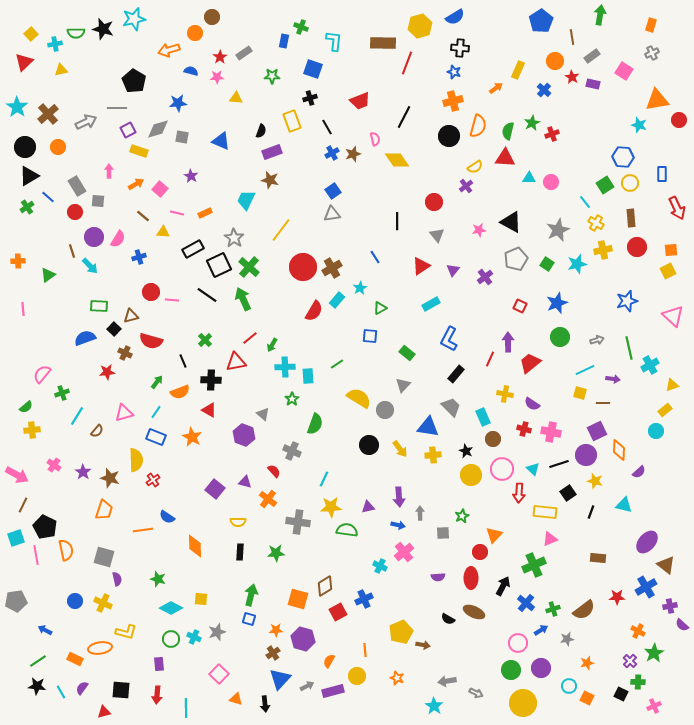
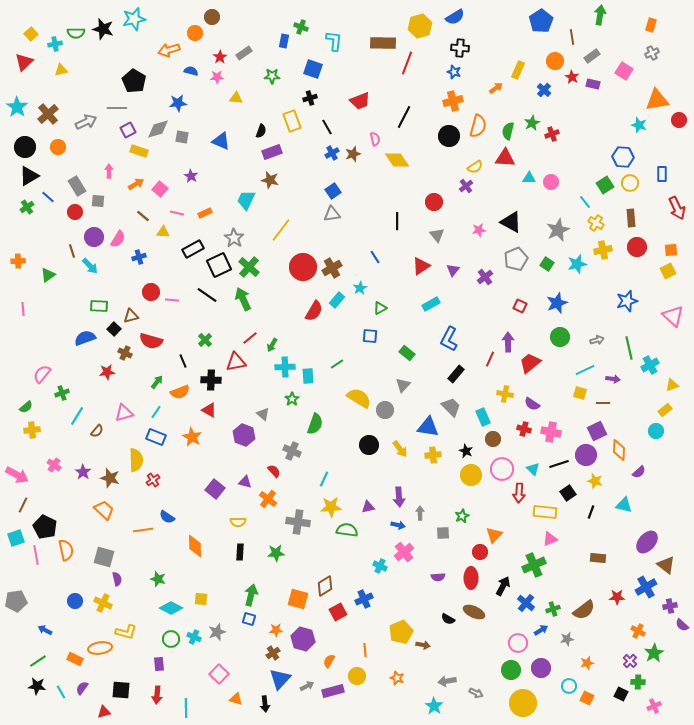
orange trapezoid at (104, 510): rotated 65 degrees counterclockwise
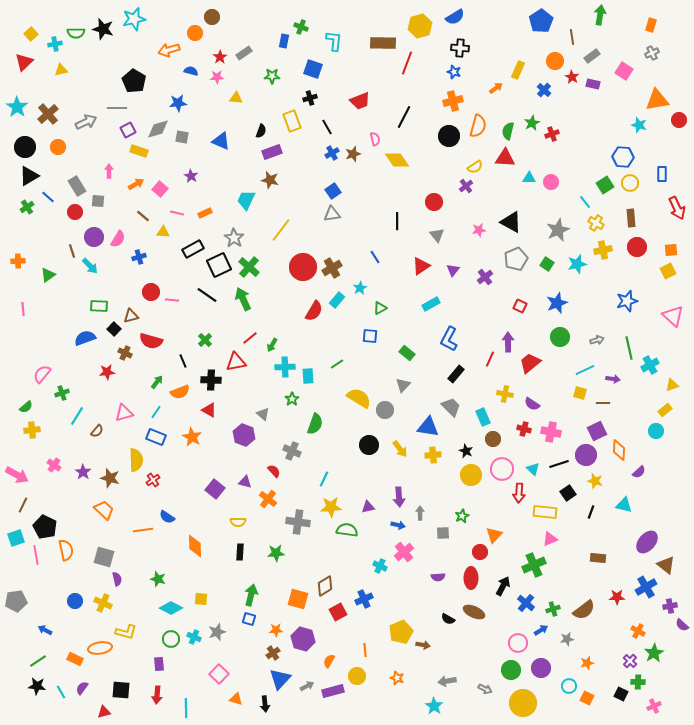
gray arrow at (476, 693): moved 9 px right, 4 px up
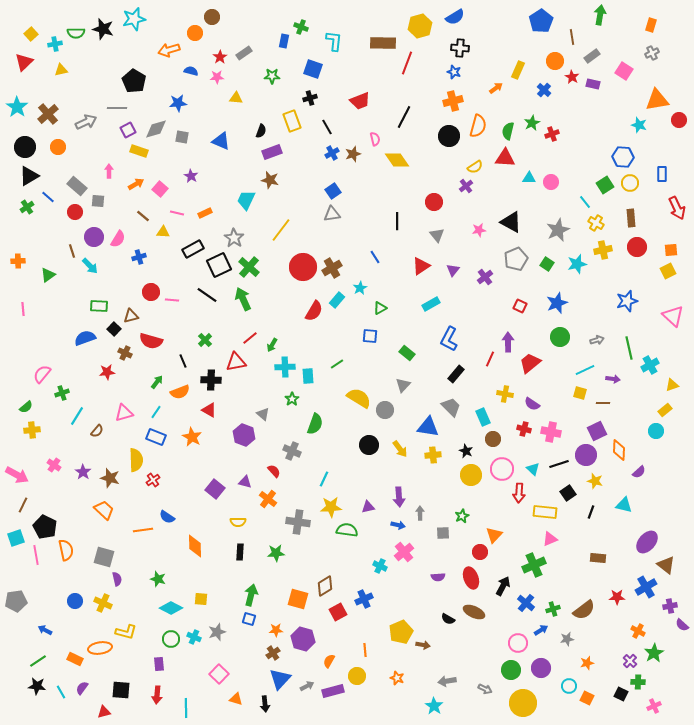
gray diamond at (158, 129): moved 2 px left
gray rectangle at (77, 186): rotated 18 degrees counterclockwise
red ellipse at (471, 578): rotated 20 degrees counterclockwise
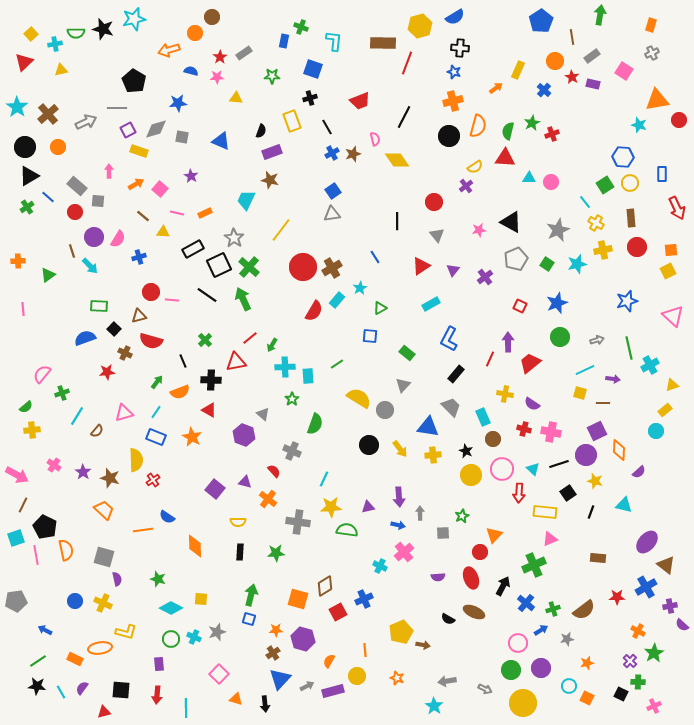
brown triangle at (131, 316): moved 8 px right
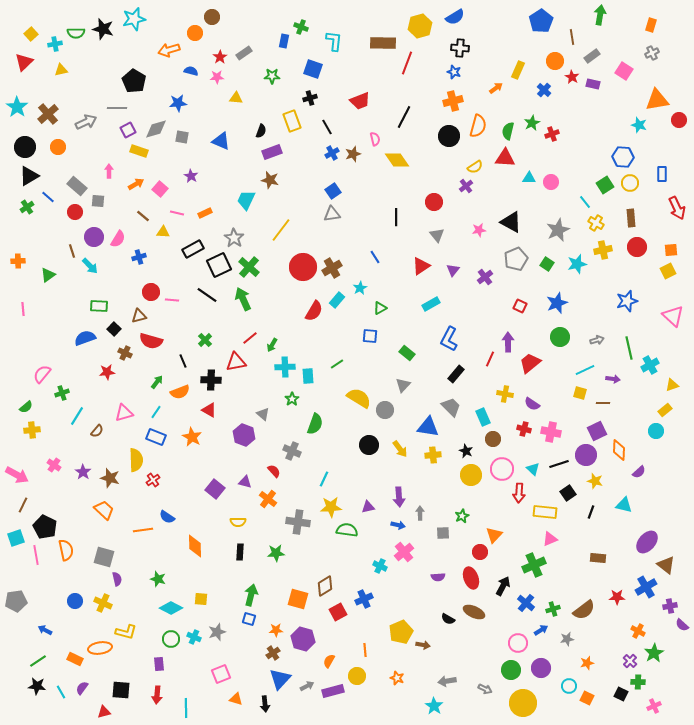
black line at (397, 221): moved 1 px left, 4 px up
pink square at (219, 674): moved 2 px right; rotated 24 degrees clockwise
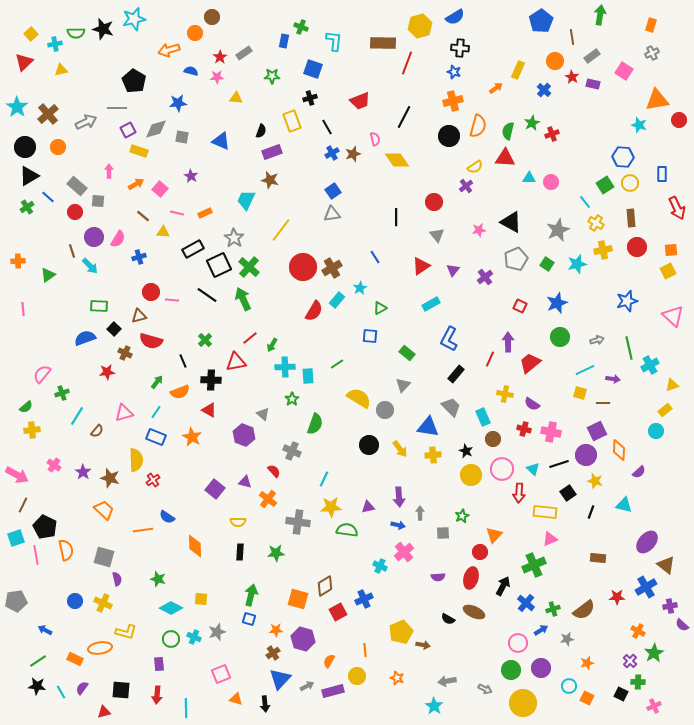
red ellipse at (471, 578): rotated 35 degrees clockwise
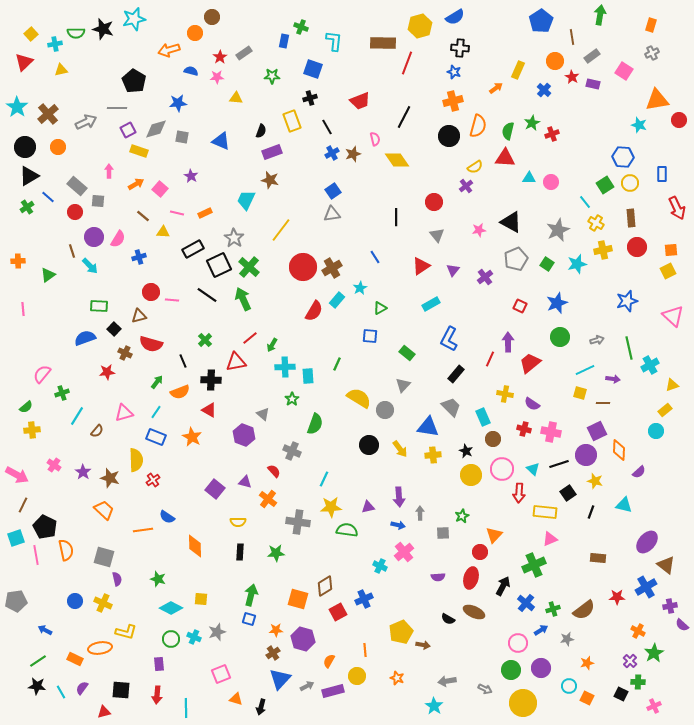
red semicircle at (151, 341): moved 3 px down
green line at (337, 364): rotated 32 degrees counterclockwise
black arrow at (265, 704): moved 4 px left, 3 px down; rotated 21 degrees clockwise
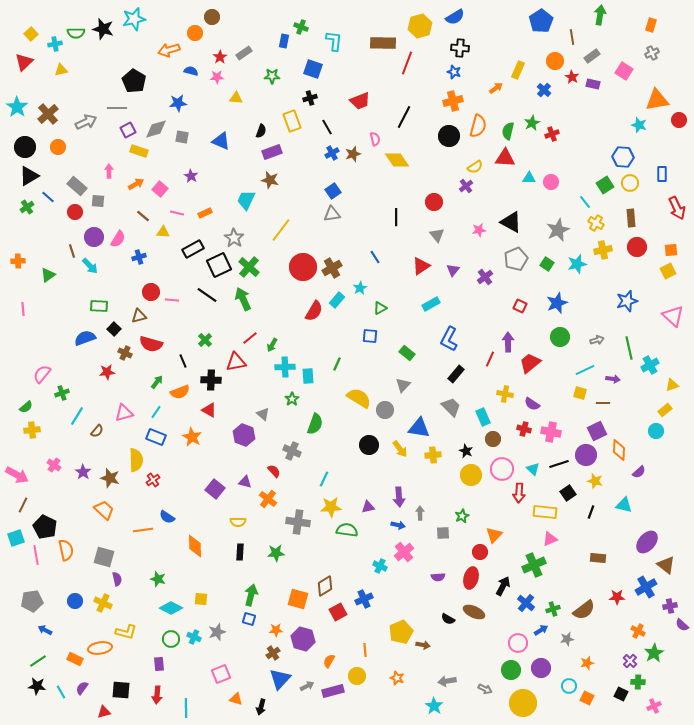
blue triangle at (428, 427): moved 9 px left, 1 px down
gray pentagon at (16, 601): moved 16 px right
